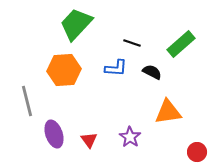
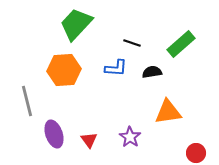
black semicircle: rotated 36 degrees counterclockwise
red circle: moved 1 px left, 1 px down
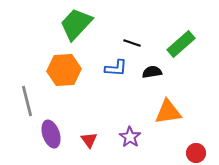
purple ellipse: moved 3 px left
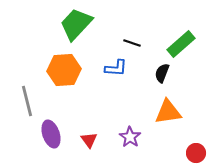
black semicircle: moved 10 px right, 1 px down; rotated 60 degrees counterclockwise
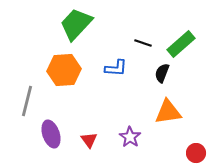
black line: moved 11 px right
gray line: rotated 28 degrees clockwise
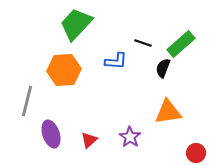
blue L-shape: moved 7 px up
black semicircle: moved 1 px right, 5 px up
red triangle: rotated 24 degrees clockwise
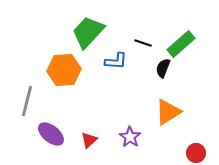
green trapezoid: moved 12 px right, 8 px down
orange triangle: rotated 24 degrees counterclockwise
purple ellipse: rotated 32 degrees counterclockwise
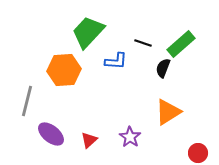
red circle: moved 2 px right
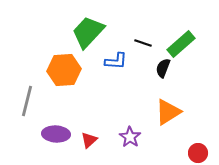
purple ellipse: moved 5 px right; rotated 36 degrees counterclockwise
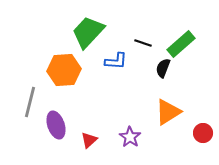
gray line: moved 3 px right, 1 px down
purple ellipse: moved 9 px up; rotated 68 degrees clockwise
red circle: moved 5 px right, 20 px up
